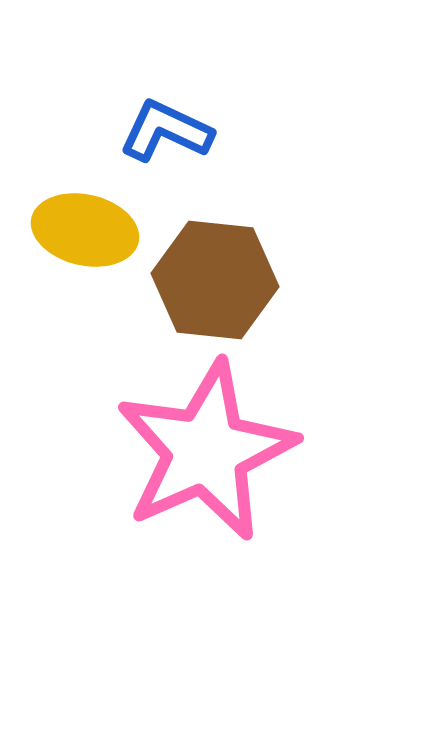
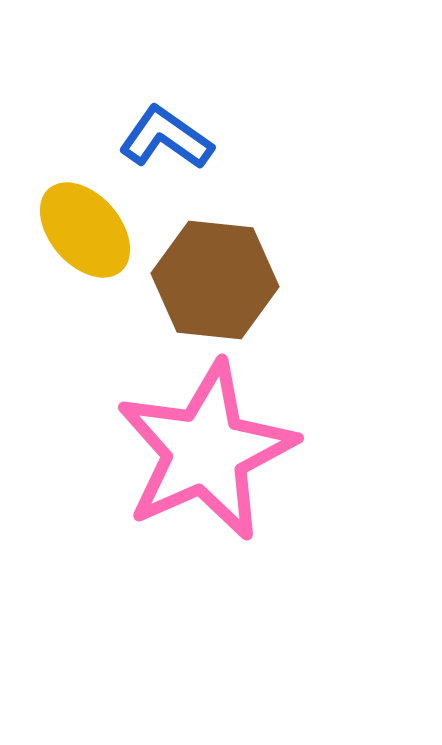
blue L-shape: moved 7 px down; rotated 10 degrees clockwise
yellow ellipse: rotated 36 degrees clockwise
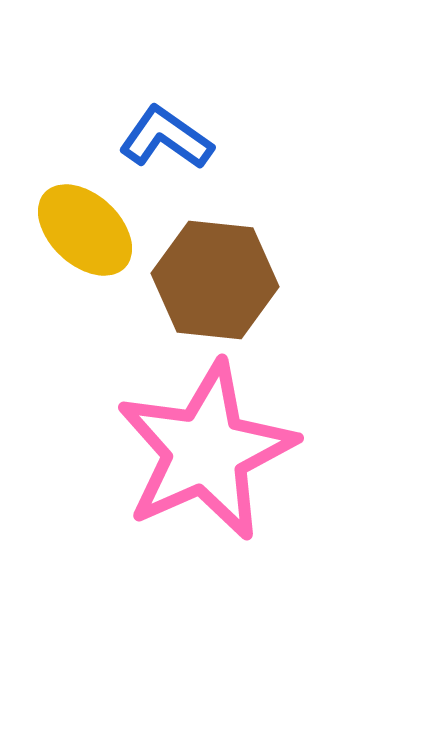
yellow ellipse: rotated 6 degrees counterclockwise
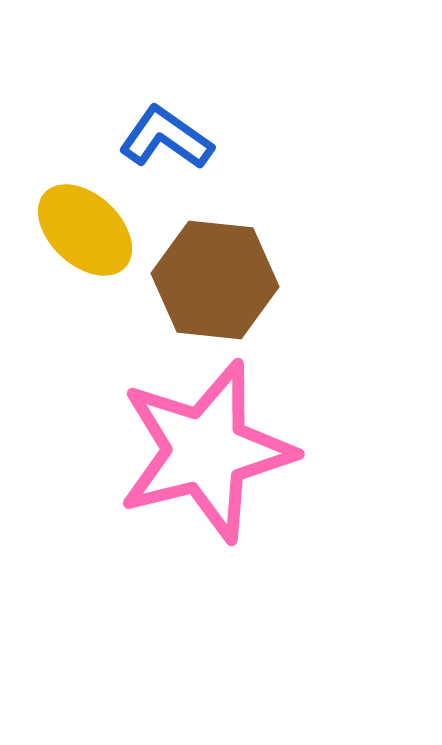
pink star: rotated 10 degrees clockwise
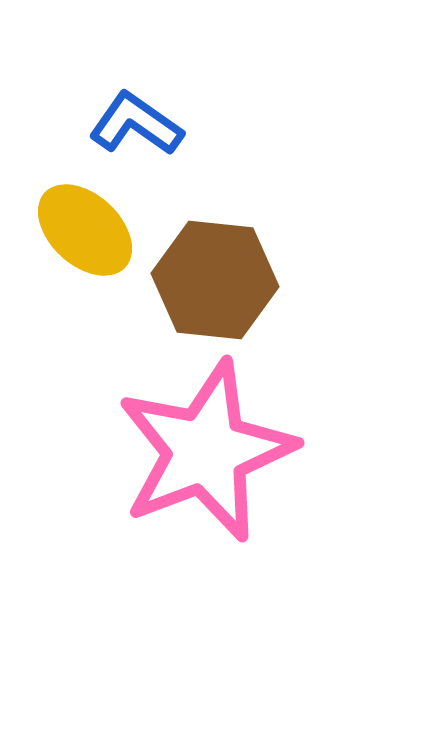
blue L-shape: moved 30 px left, 14 px up
pink star: rotated 7 degrees counterclockwise
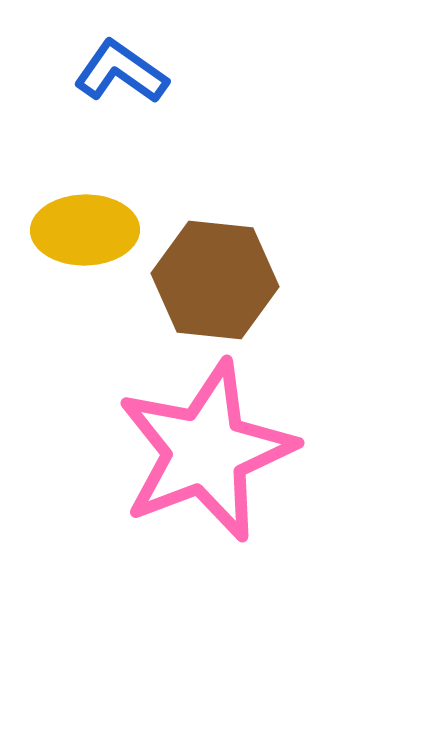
blue L-shape: moved 15 px left, 52 px up
yellow ellipse: rotated 44 degrees counterclockwise
